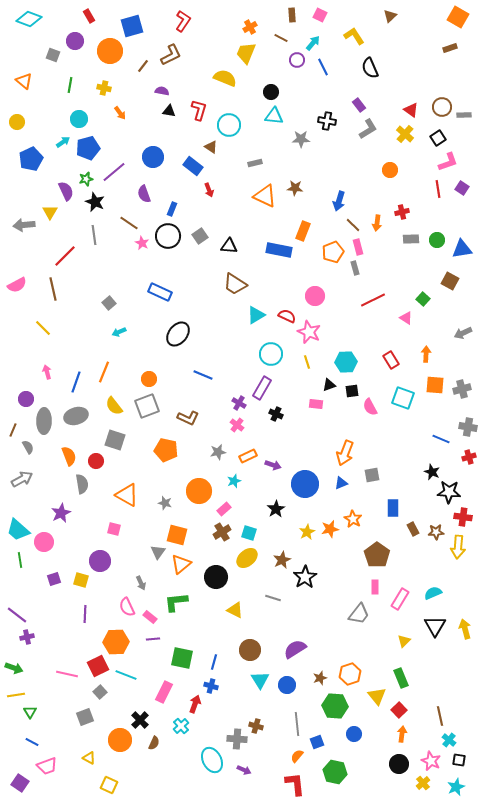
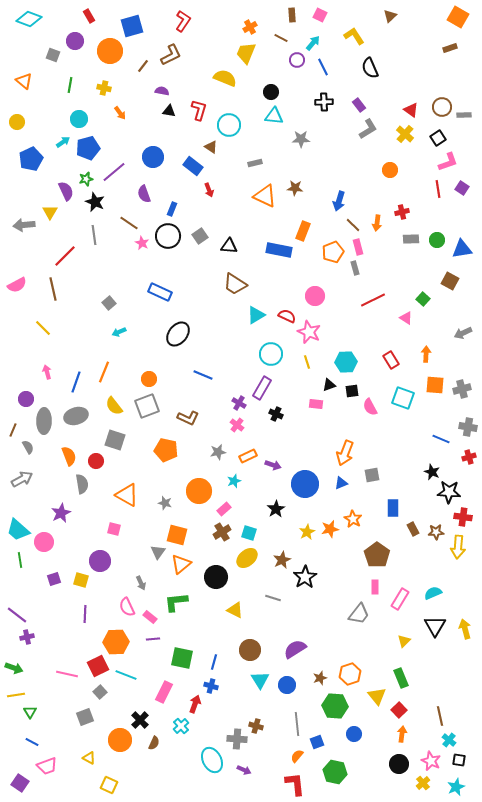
black cross at (327, 121): moved 3 px left, 19 px up; rotated 12 degrees counterclockwise
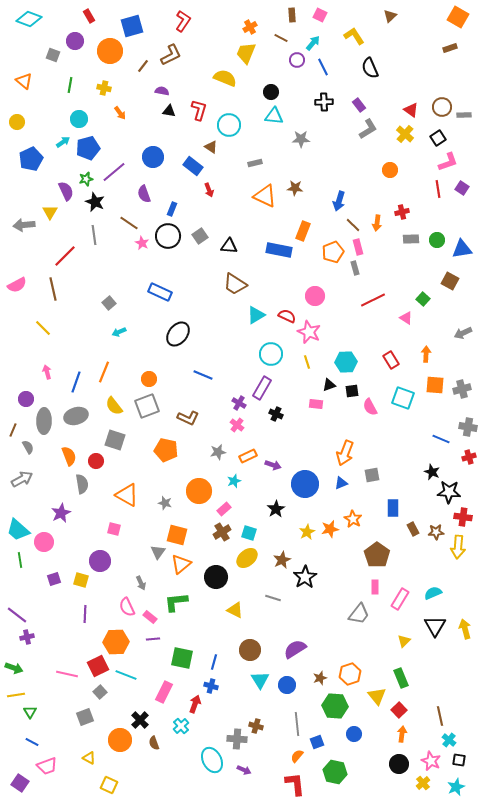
brown semicircle at (154, 743): rotated 136 degrees clockwise
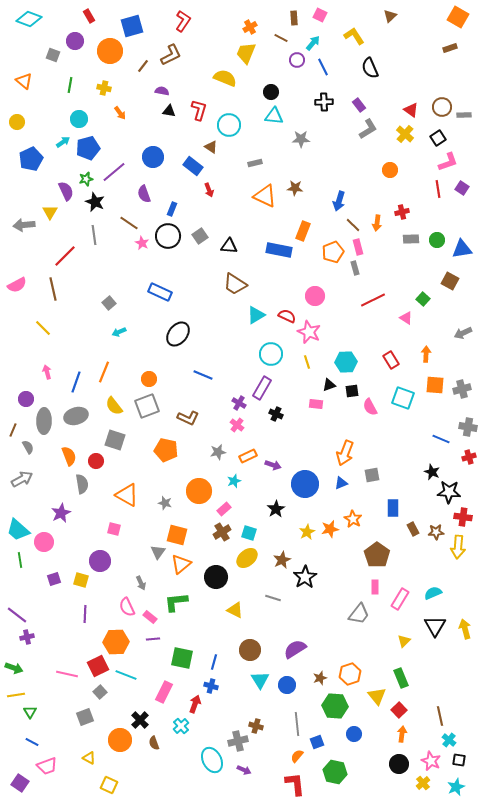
brown rectangle at (292, 15): moved 2 px right, 3 px down
gray cross at (237, 739): moved 1 px right, 2 px down; rotated 18 degrees counterclockwise
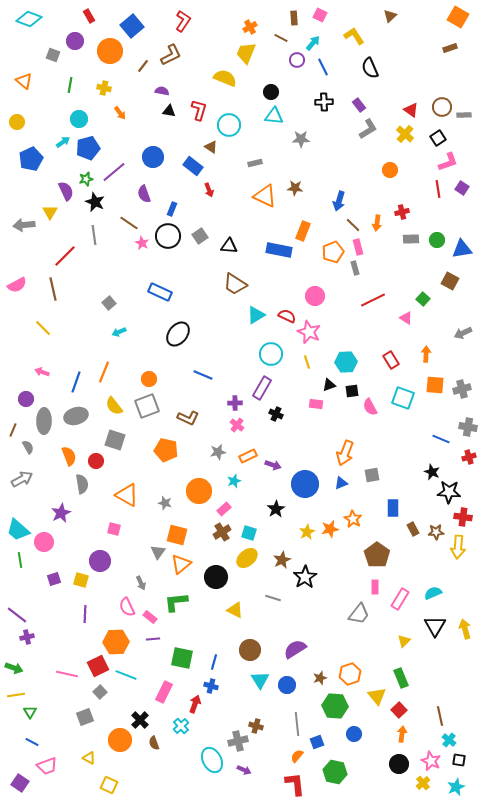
blue square at (132, 26): rotated 25 degrees counterclockwise
pink arrow at (47, 372): moved 5 px left; rotated 56 degrees counterclockwise
purple cross at (239, 403): moved 4 px left; rotated 32 degrees counterclockwise
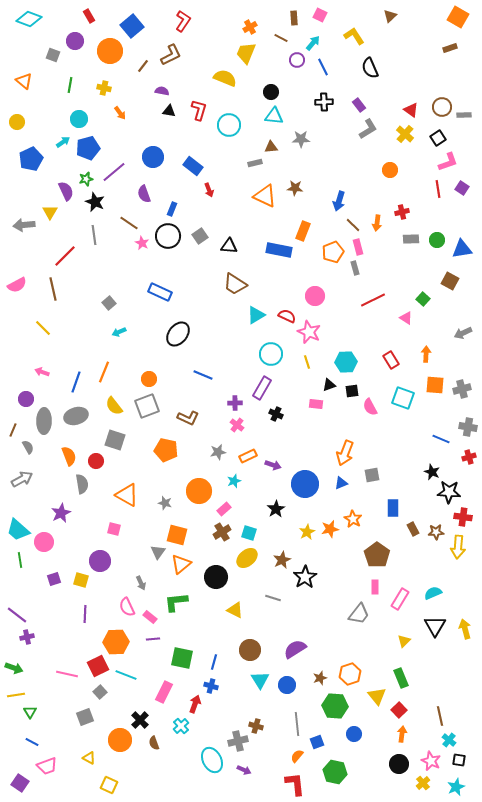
brown triangle at (211, 147): moved 60 px right; rotated 40 degrees counterclockwise
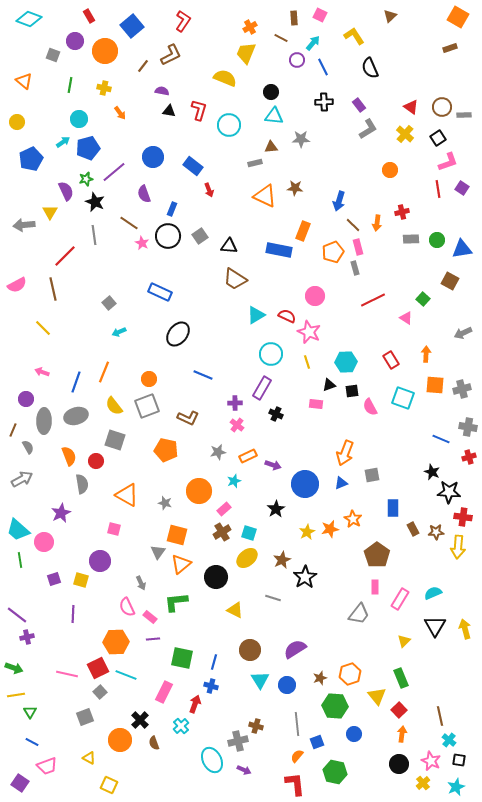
orange circle at (110, 51): moved 5 px left
red triangle at (411, 110): moved 3 px up
brown trapezoid at (235, 284): moved 5 px up
purple line at (85, 614): moved 12 px left
red square at (98, 666): moved 2 px down
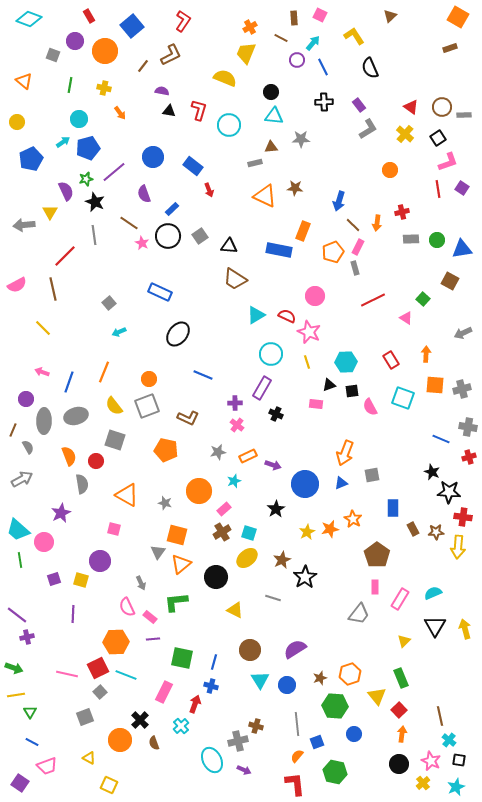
blue rectangle at (172, 209): rotated 24 degrees clockwise
pink rectangle at (358, 247): rotated 42 degrees clockwise
blue line at (76, 382): moved 7 px left
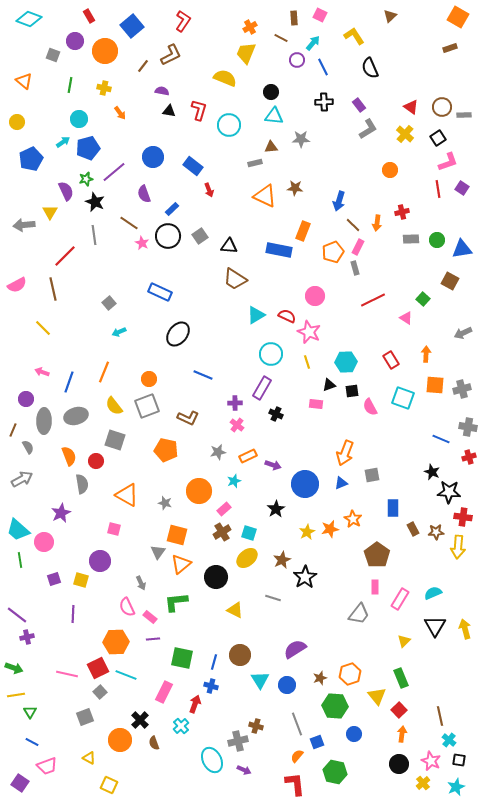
brown circle at (250, 650): moved 10 px left, 5 px down
gray line at (297, 724): rotated 15 degrees counterclockwise
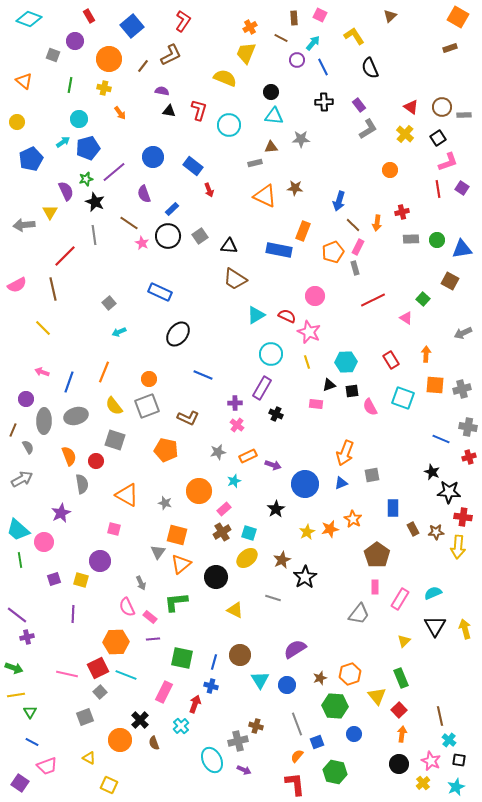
orange circle at (105, 51): moved 4 px right, 8 px down
